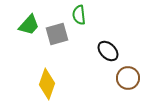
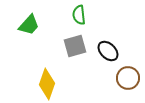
gray square: moved 18 px right, 12 px down
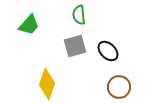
brown circle: moved 9 px left, 9 px down
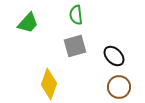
green semicircle: moved 3 px left
green trapezoid: moved 1 px left, 2 px up
black ellipse: moved 6 px right, 5 px down
yellow diamond: moved 2 px right
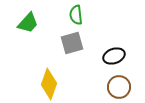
gray square: moved 3 px left, 3 px up
black ellipse: rotated 65 degrees counterclockwise
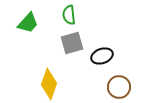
green semicircle: moved 7 px left
black ellipse: moved 12 px left
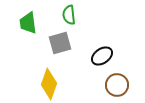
green trapezoid: rotated 130 degrees clockwise
gray square: moved 12 px left
black ellipse: rotated 15 degrees counterclockwise
brown circle: moved 2 px left, 2 px up
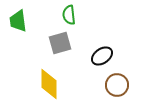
green trapezoid: moved 10 px left, 2 px up
yellow diamond: rotated 20 degrees counterclockwise
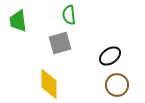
black ellipse: moved 8 px right
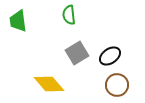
gray square: moved 17 px right, 10 px down; rotated 15 degrees counterclockwise
yellow diamond: rotated 40 degrees counterclockwise
